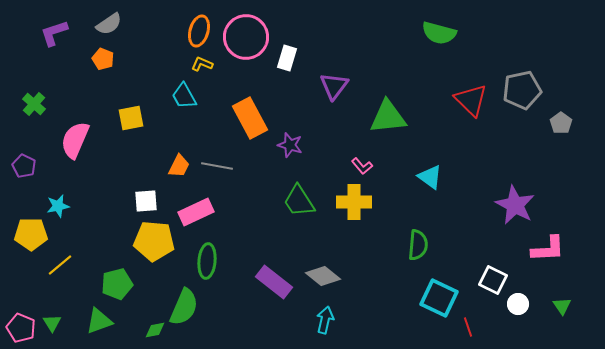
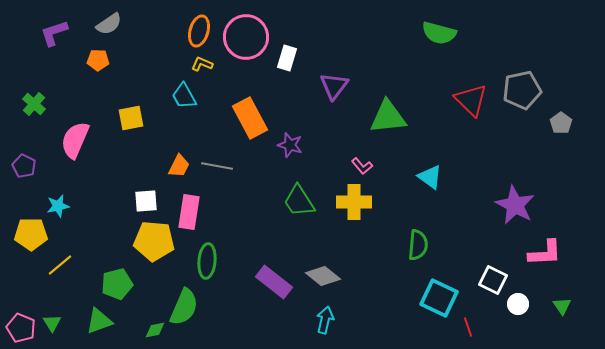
orange pentagon at (103, 59): moved 5 px left, 1 px down; rotated 20 degrees counterclockwise
pink rectangle at (196, 212): moved 7 px left; rotated 56 degrees counterclockwise
pink L-shape at (548, 249): moved 3 px left, 4 px down
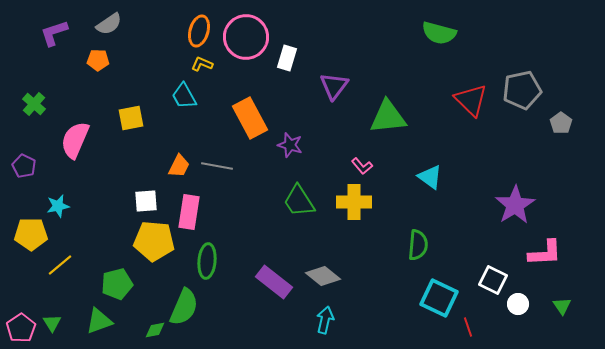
purple star at (515, 205): rotated 12 degrees clockwise
pink pentagon at (21, 328): rotated 16 degrees clockwise
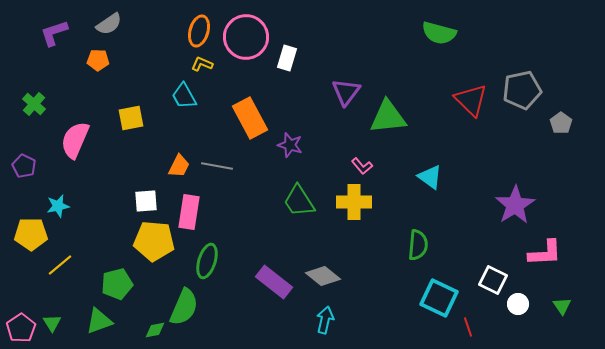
purple triangle at (334, 86): moved 12 px right, 6 px down
green ellipse at (207, 261): rotated 12 degrees clockwise
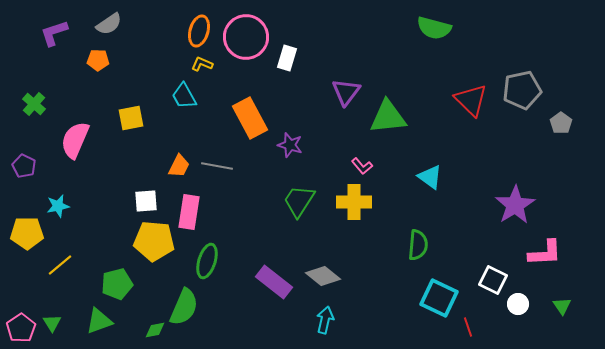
green semicircle at (439, 33): moved 5 px left, 5 px up
green trapezoid at (299, 201): rotated 66 degrees clockwise
yellow pentagon at (31, 234): moved 4 px left, 1 px up
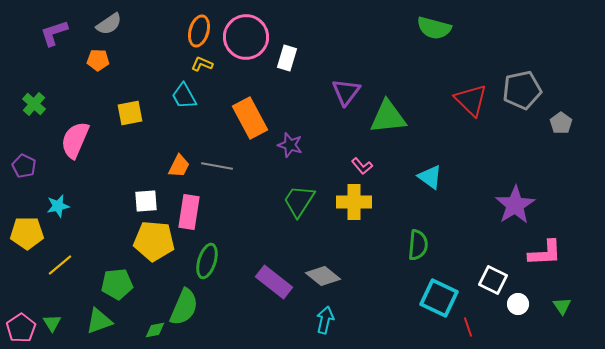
yellow square at (131, 118): moved 1 px left, 5 px up
green pentagon at (117, 284): rotated 8 degrees clockwise
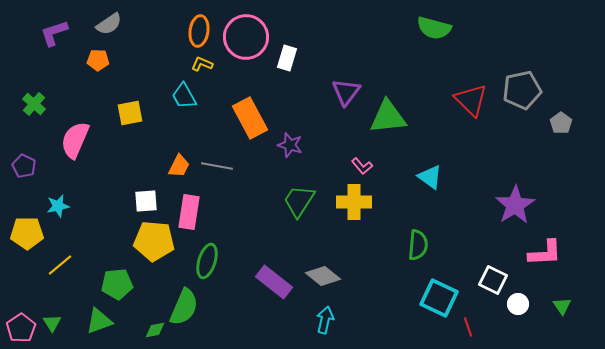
orange ellipse at (199, 31): rotated 8 degrees counterclockwise
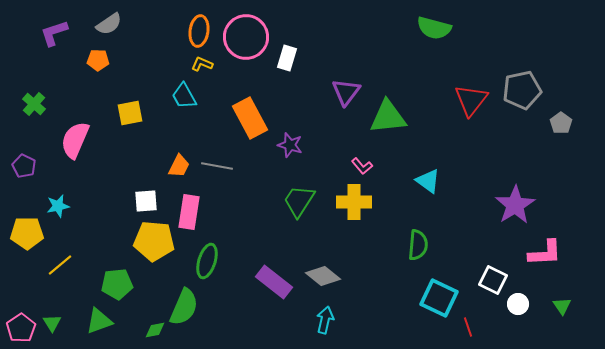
red triangle at (471, 100): rotated 24 degrees clockwise
cyan triangle at (430, 177): moved 2 px left, 4 px down
